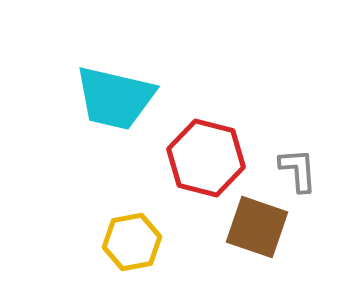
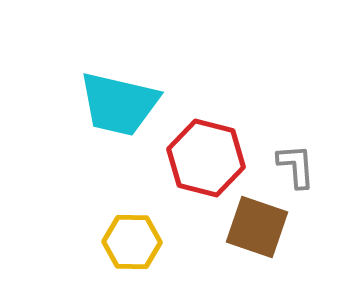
cyan trapezoid: moved 4 px right, 6 px down
gray L-shape: moved 2 px left, 4 px up
yellow hexagon: rotated 12 degrees clockwise
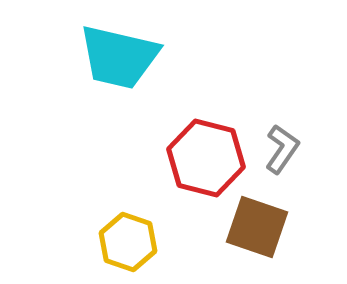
cyan trapezoid: moved 47 px up
gray L-shape: moved 14 px left, 17 px up; rotated 39 degrees clockwise
yellow hexagon: moved 4 px left; rotated 18 degrees clockwise
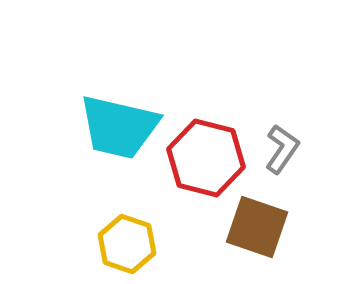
cyan trapezoid: moved 70 px down
yellow hexagon: moved 1 px left, 2 px down
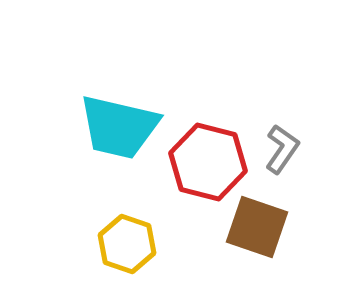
red hexagon: moved 2 px right, 4 px down
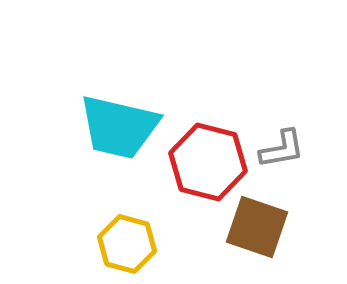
gray L-shape: rotated 45 degrees clockwise
yellow hexagon: rotated 4 degrees counterclockwise
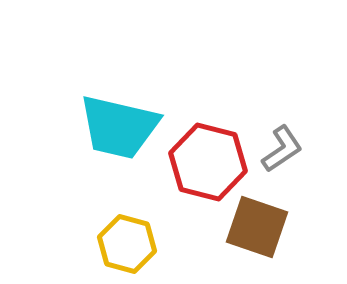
gray L-shape: rotated 24 degrees counterclockwise
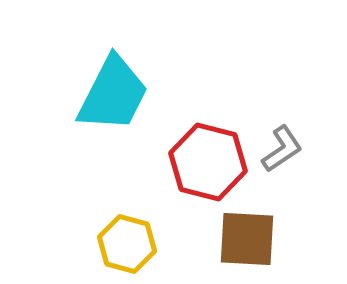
cyan trapezoid: moved 6 px left, 33 px up; rotated 76 degrees counterclockwise
brown square: moved 10 px left, 12 px down; rotated 16 degrees counterclockwise
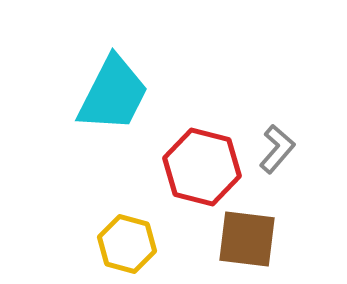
gray L-shape: moved 5 px left; rotated 15 degrees counterclockwise
red hexagon: moved 6 px left, 5 px down
brown square: rotated 4 degrees clockwise
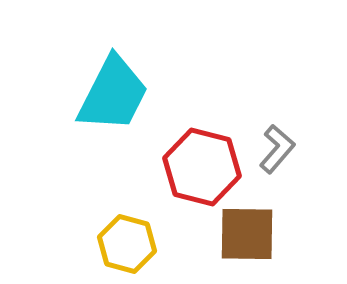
brown square: moved 5 px up; rotated 6 degrees counterclockwise
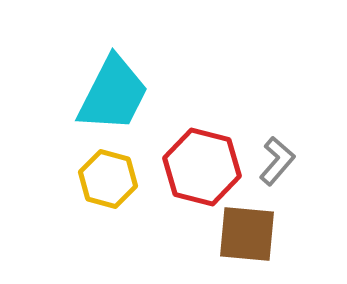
gray L-shape: moved 12 px down
brown square: rotated 4 degrees clockwise
yellow hexagon: moved 19 px left, 65 px up
